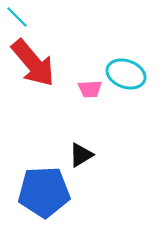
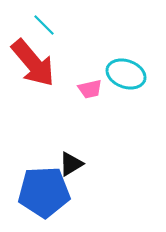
cyan line: moved 27 px right, 8 px down
pink trapezoid: rotated 10 degrees counterclockwise
black triangle: moved 10 px left, 9 px down
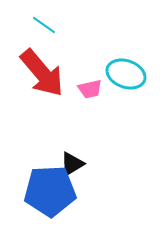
cyan line: rotated 10 degrees counterclockwise
red arrow: moved 9 px right, 10 px down
black triangle: moved 1 px right
blue pentagon: moved 6 px right, 1 px up
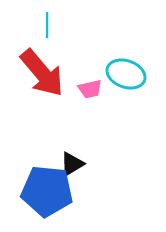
cyan line: moved 3 px right; rotated 55 degrees clockwise
blue pentagon: moved 3 px left; rotated 9 degrees clockwise
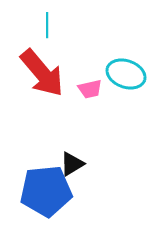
blue pentagon: moved 1 px left; rotated 12 degrees counterclockwise
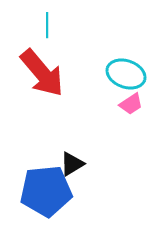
pink trapezoid: moved 41 px right, 15 px down; rotated 20 degrees counterclockwise
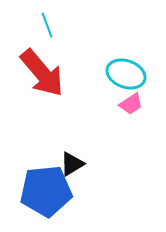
cyan line: rotated 20 degrees counterclockwise
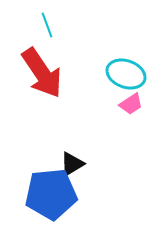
red arrow: rotated 6 degrees clockwise
blue pentagon: moved 5 px right, 3 px down
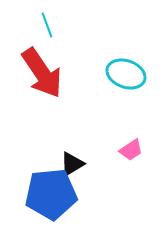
pink trapezoid: moved 46 px down
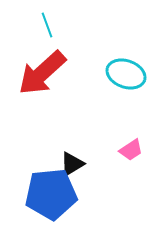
red arrow: rotated 82 degrees clockwise
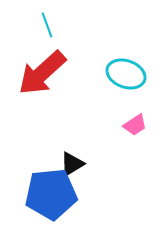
pink trapezoid: moved 4 px right, 25 px up
